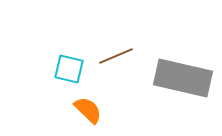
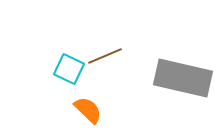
brown line: moved 11 px left
cyan square: rotated 12 degrees clockwise
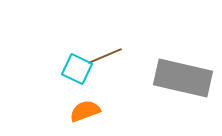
cyan square: moved 8 px right
orange semicircle: moved 3 px left, 1 px down; rotated 64 degrees counterclockwise
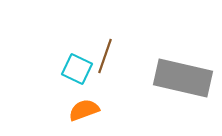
brown line: rotated 48 degrees counterclockwise
orange semicircle: moved 1 px left, 1 px up
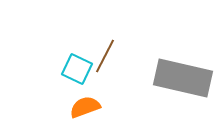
brown line: rotated 8 degrees clockwise
orange semicircle: moved 1 px right, 3 px up
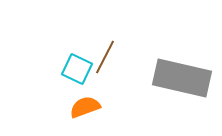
brown line: moved 1 px down
gray rectangle: moved 1 px left
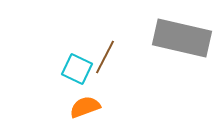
gray rectangle: moved 40 px up
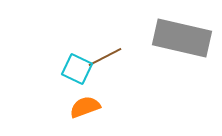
brown line: rotated 36 degrees clockwise
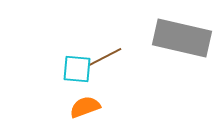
cyan square: rotated 20 degrees counterclockwise
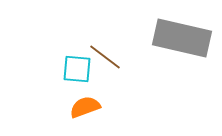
brown line: rotated 64 degrees clockwise
